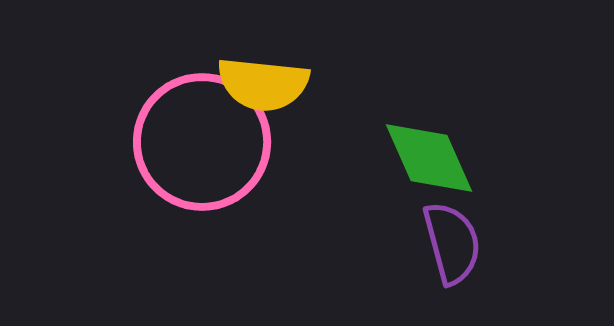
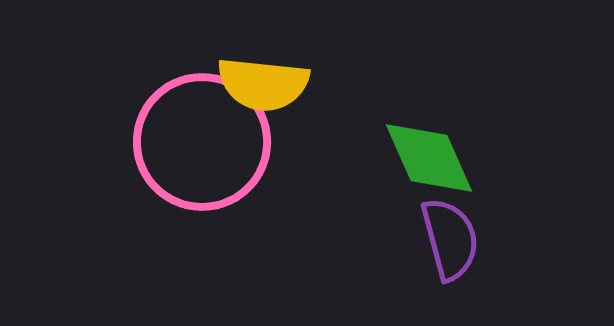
purple semicircle: moved 2 px left, 4 px up
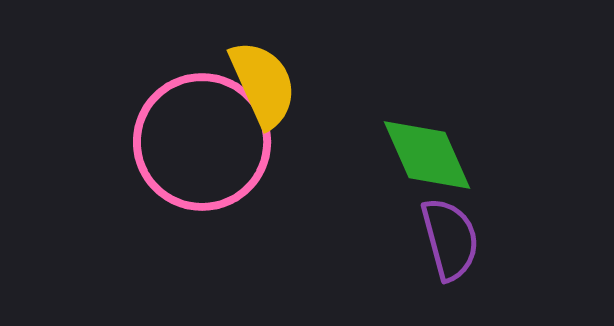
yellow semicircle: rotated 120 degrees counterclockwise
green diamond: moved 2 px left, 3 px up
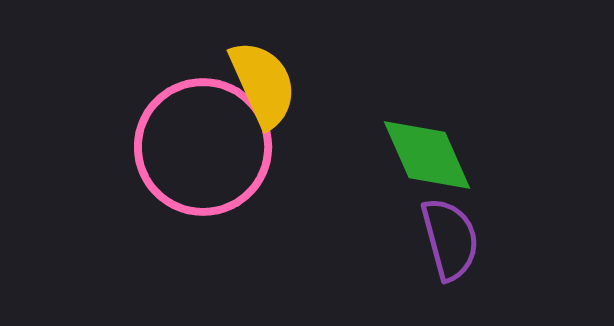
pink circle: moved 1 px right, 5 px down
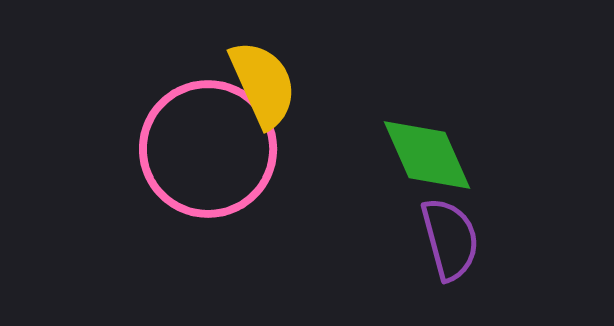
pink circle: moved 5 px right, 2 px down
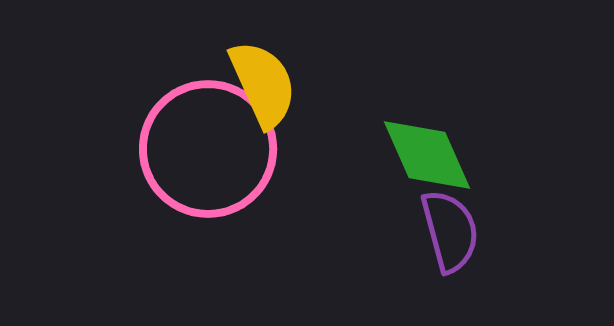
purple semicircle: moved 8 px up
